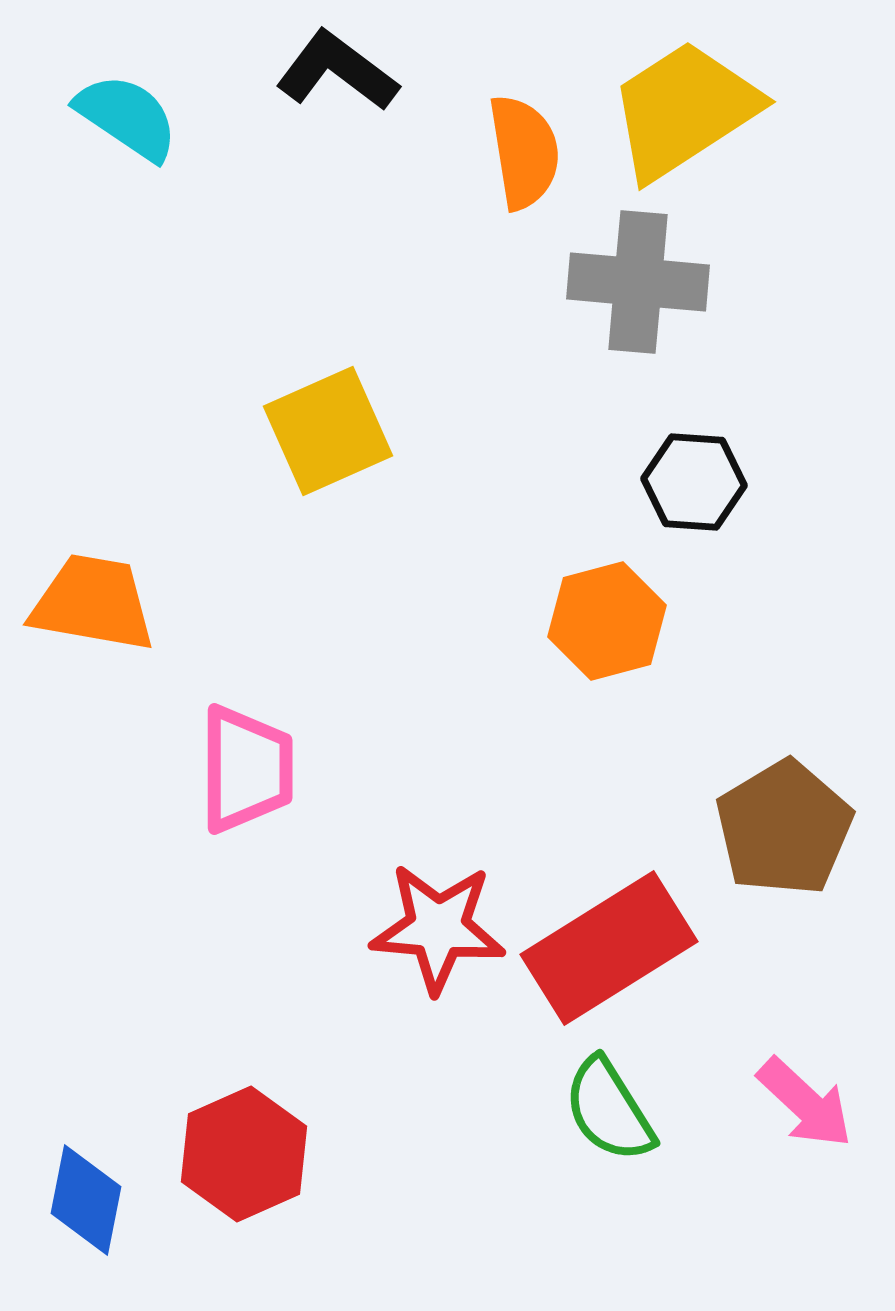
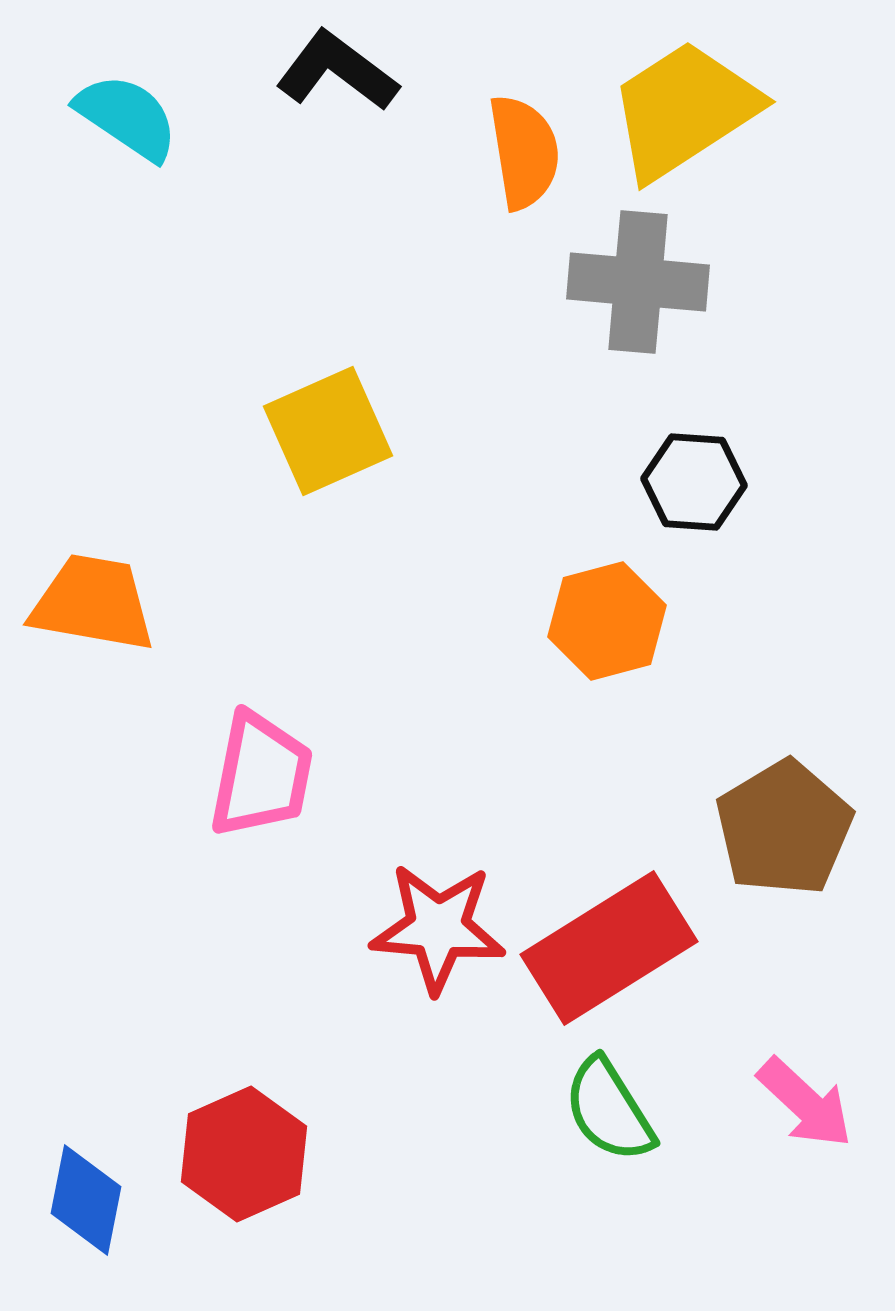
pink trapezoid: moved 15 px right, 6 px down; rotated 11 degrees clockwise
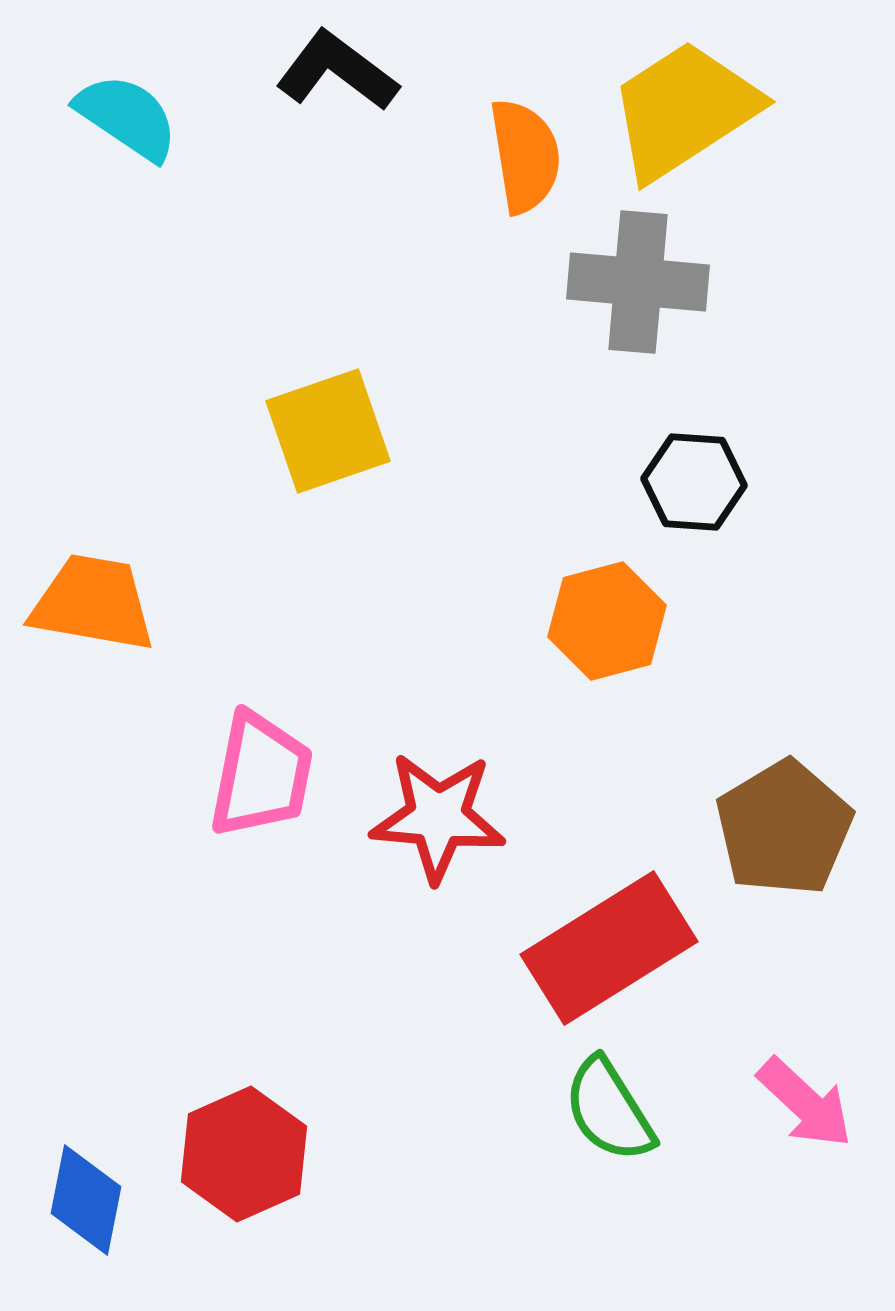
orange semicircle: moved 1 px right, 4 px down
yellow square: rotated 5 degrees clockwise
red star: moved 111 px up
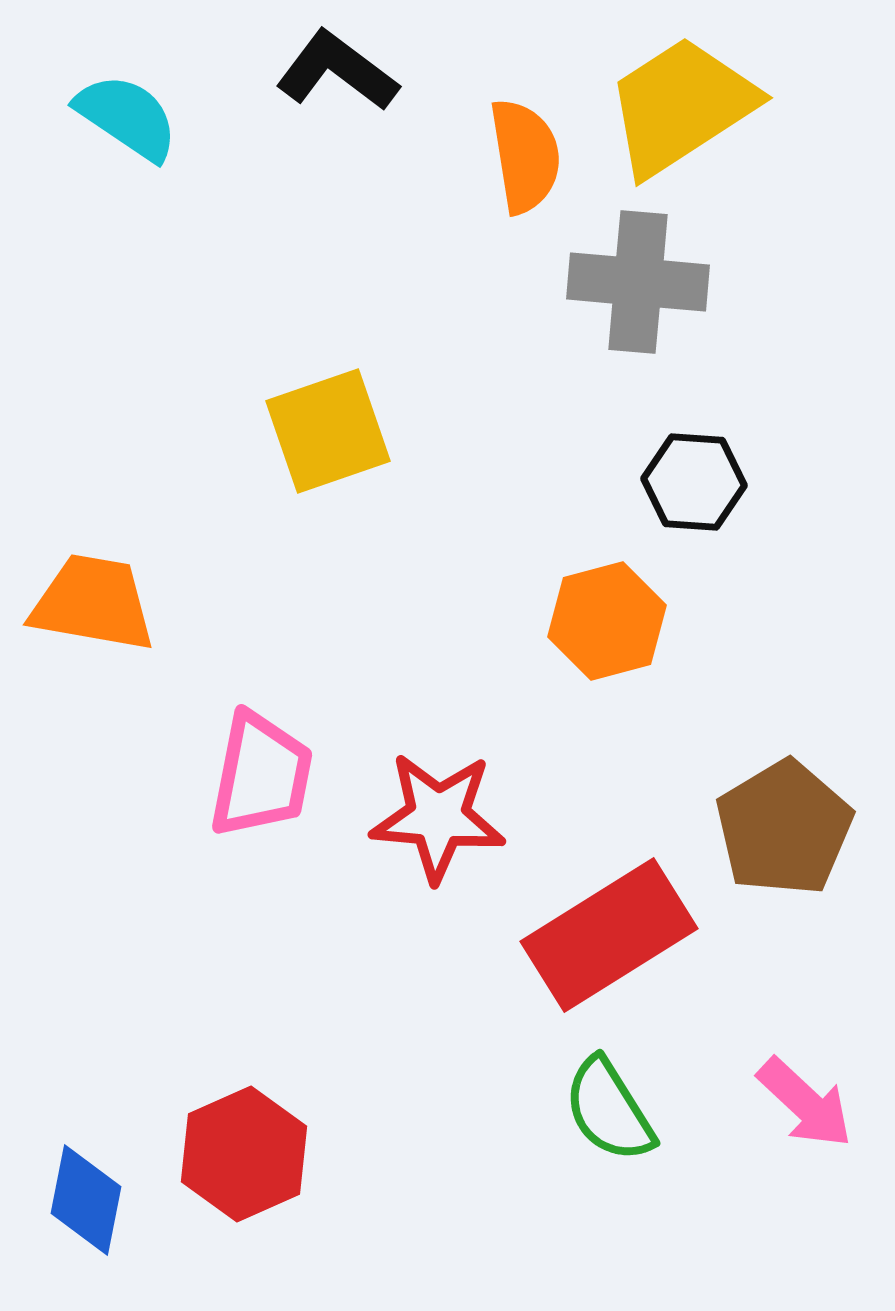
yellow trapezoid: moved 3 px left, 4 px up
red rectangle: moved 13 px up
